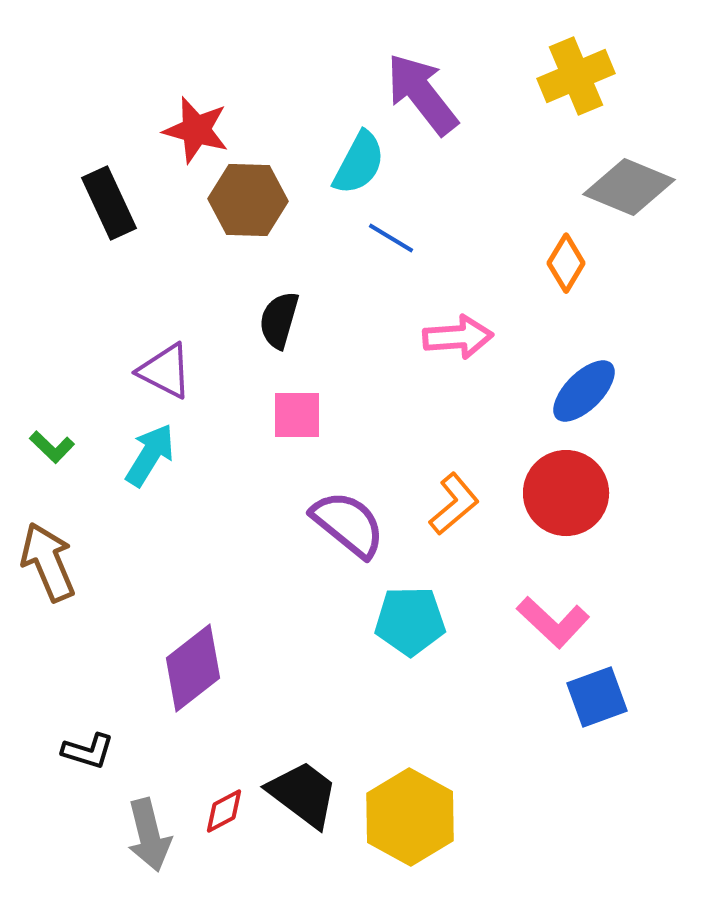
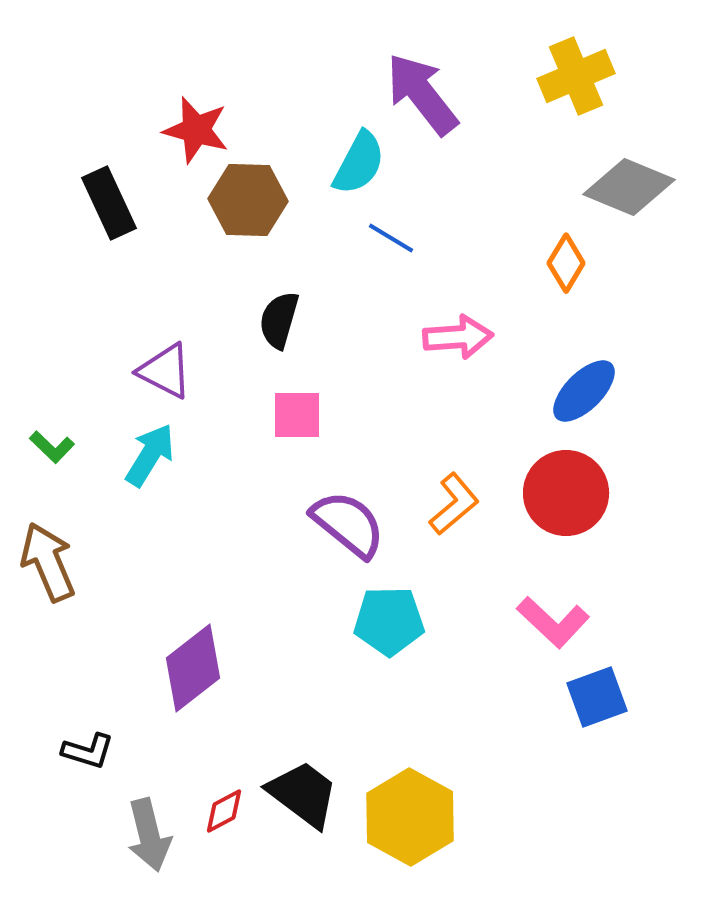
cyan pentagon: moved 21 px left
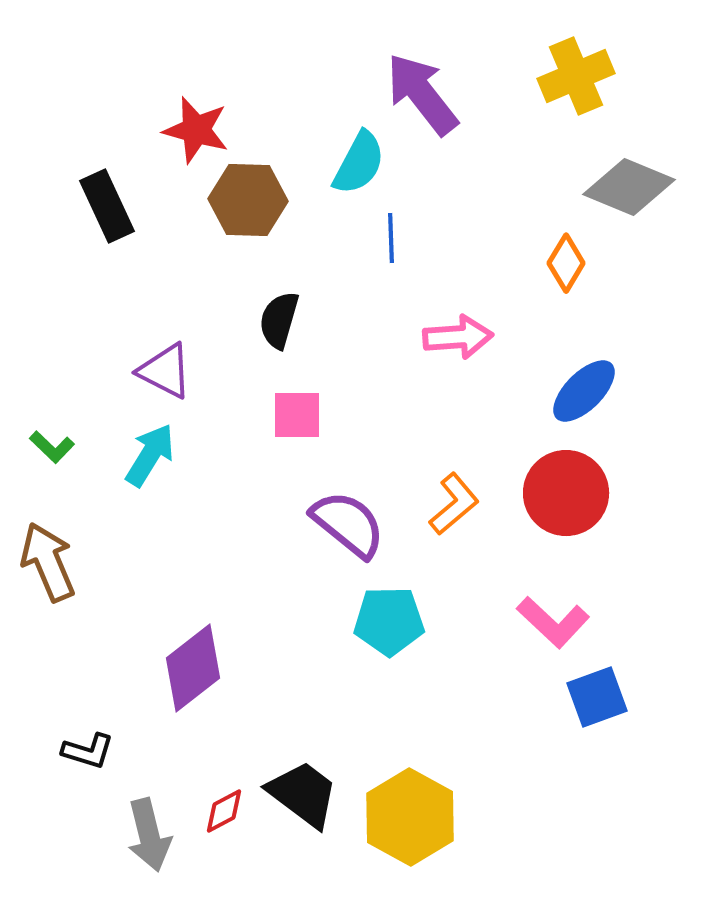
black rectangle: moved 2 px left, 3 px down
blue line: rotated 57 degrees clockwise
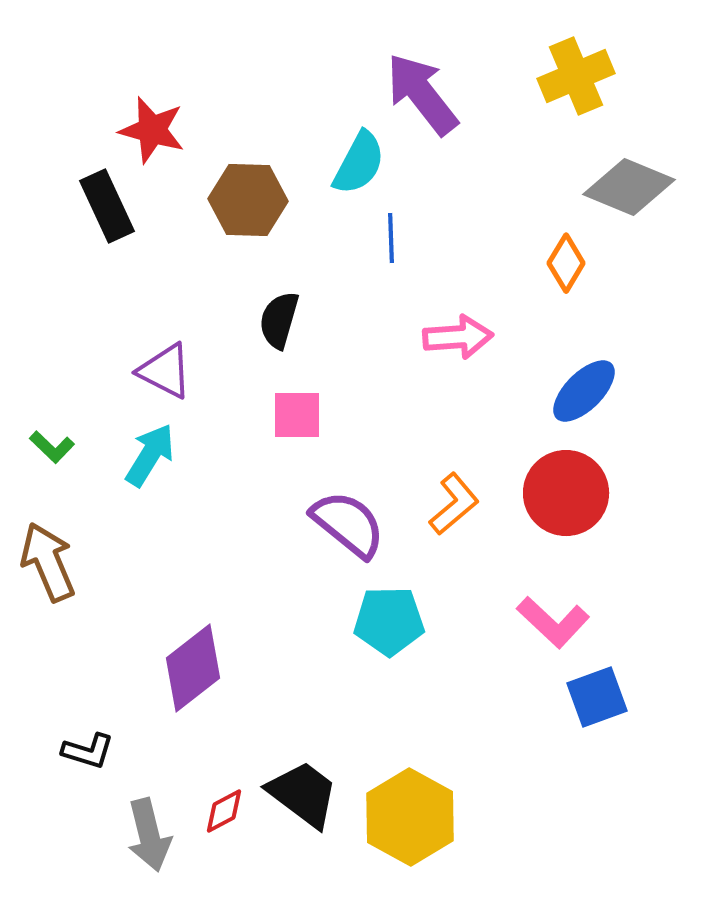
red star: moved 44 px left
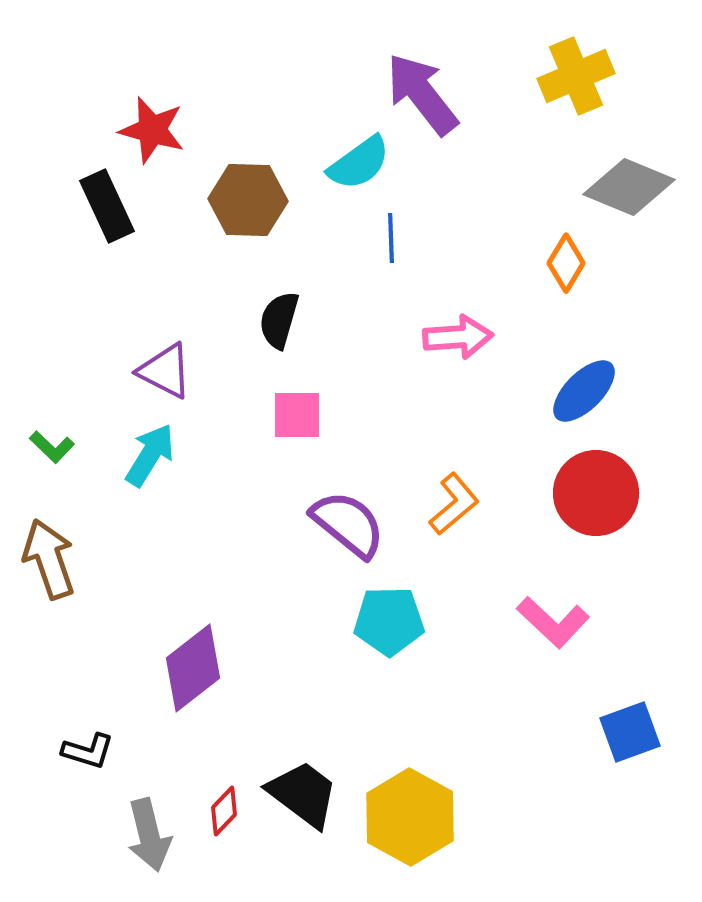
cyan semicircle: rotated 26 degrees clockwise
red circle: moved 30 px right
brown arrow: moved 1 px right, 3 px up; rotated 4 degrees clockwise
blue square: moved 33 px right, 35 px down
red diamond: rotated 18 degrees counterclockwise
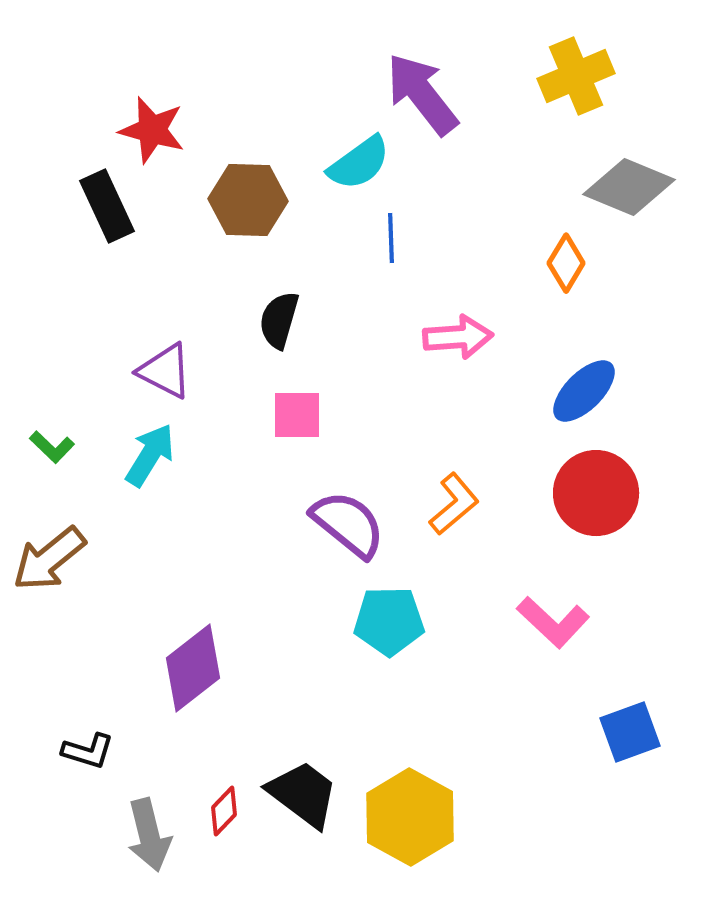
brown arrow: rotated 110 degrees counterclockwise
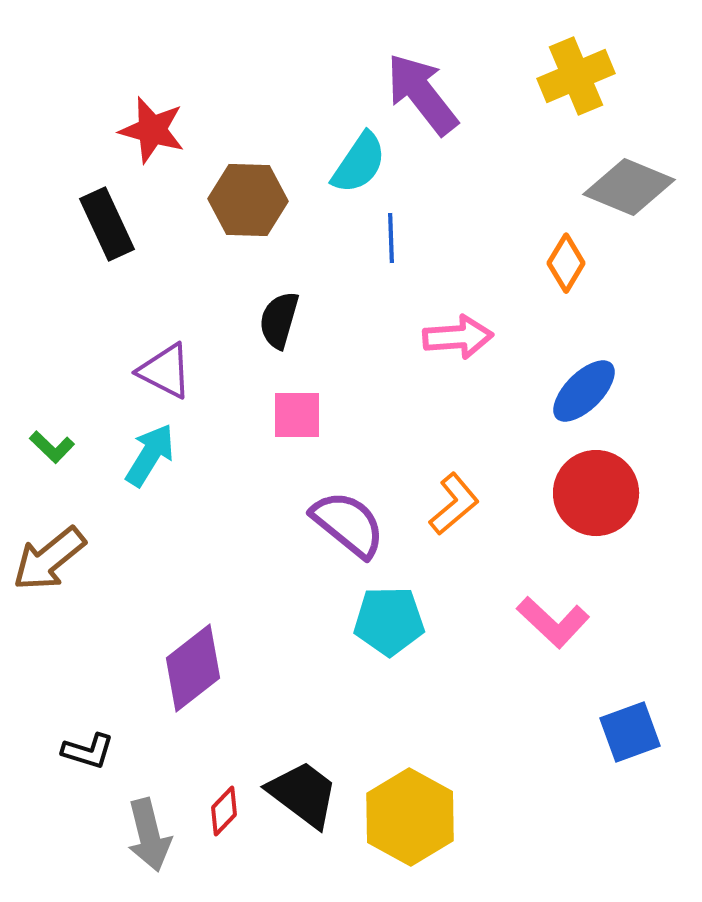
cyan semicircle: rotated 20 degrees counterclockwise
black rectangle: moved 18 px down
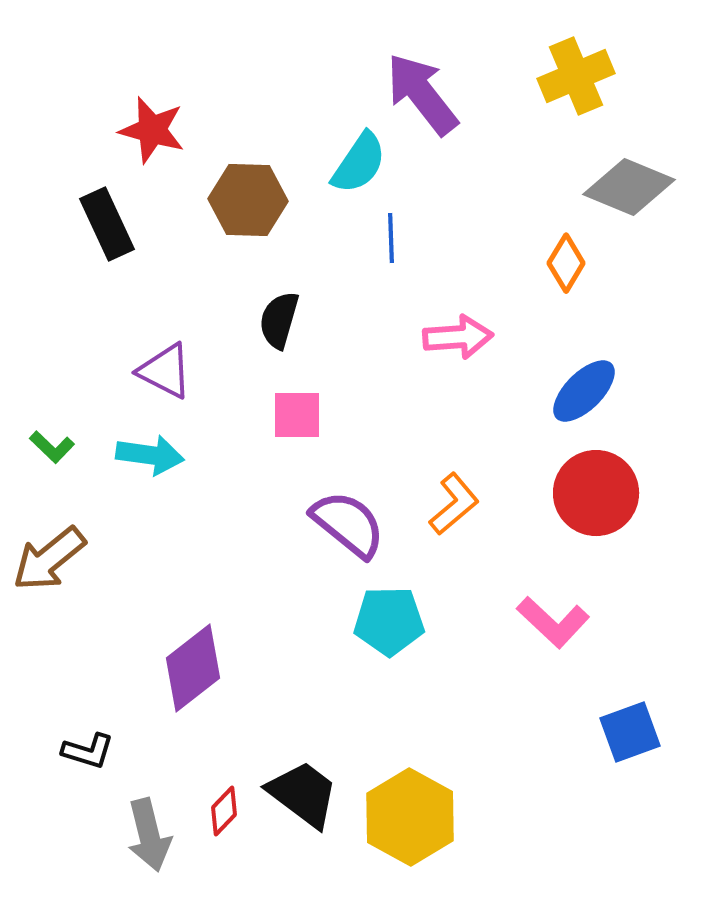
cyan arrow: rotated 66 degrees clockwise
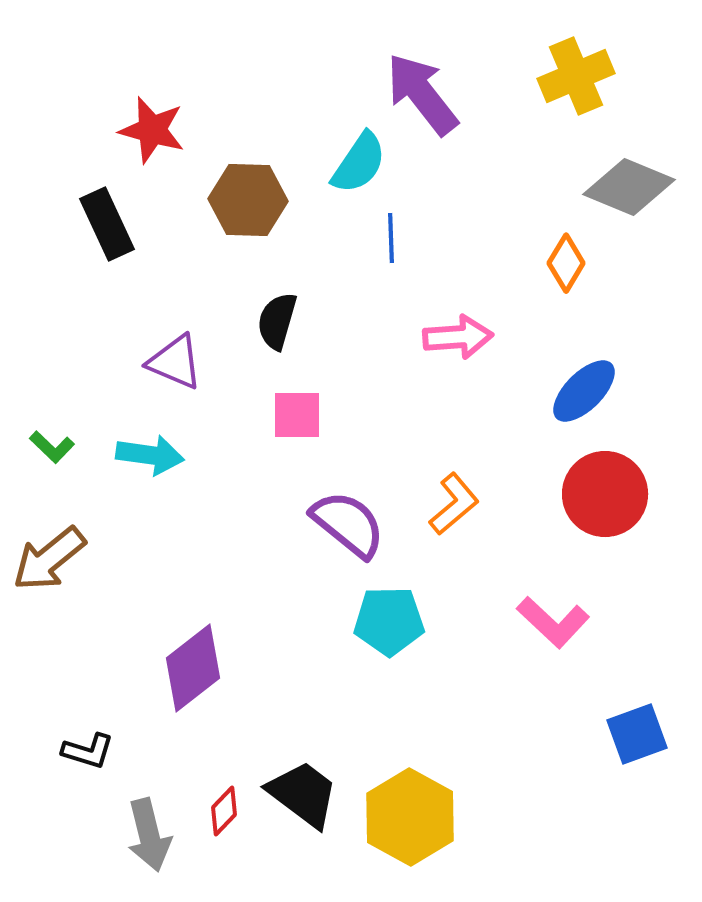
black semicircle: moved 2 px left, 1 px down
purple triangle: moved 10 px right, 9 px up; rotated 4 degrees counterclockwise
red circle: moved 9 px right, 1 px down
blue square: moved 7 px right, 2 px down
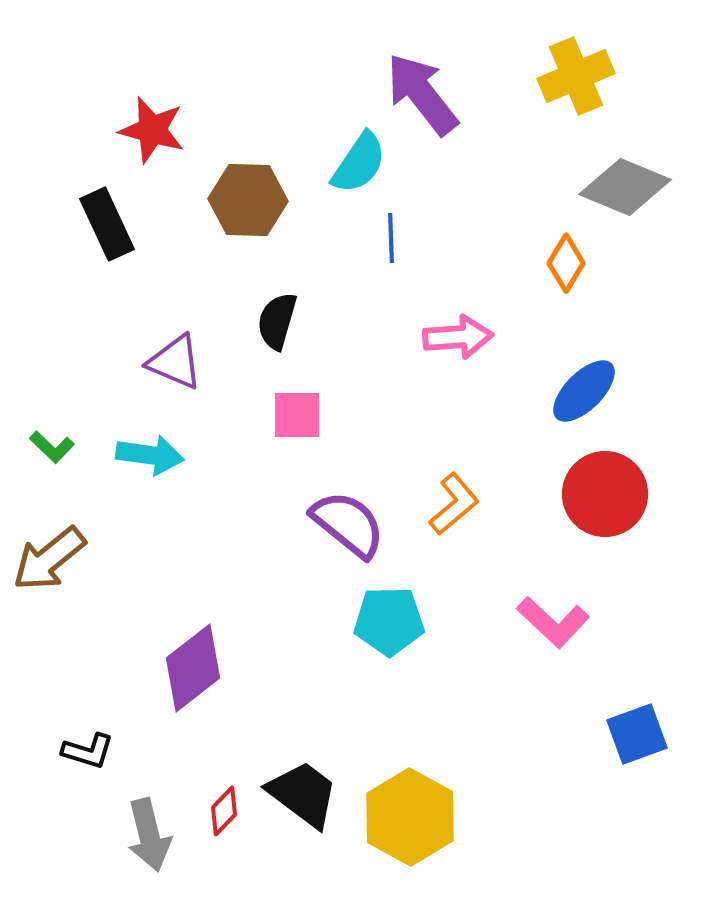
gray diamond: moved 4 px left
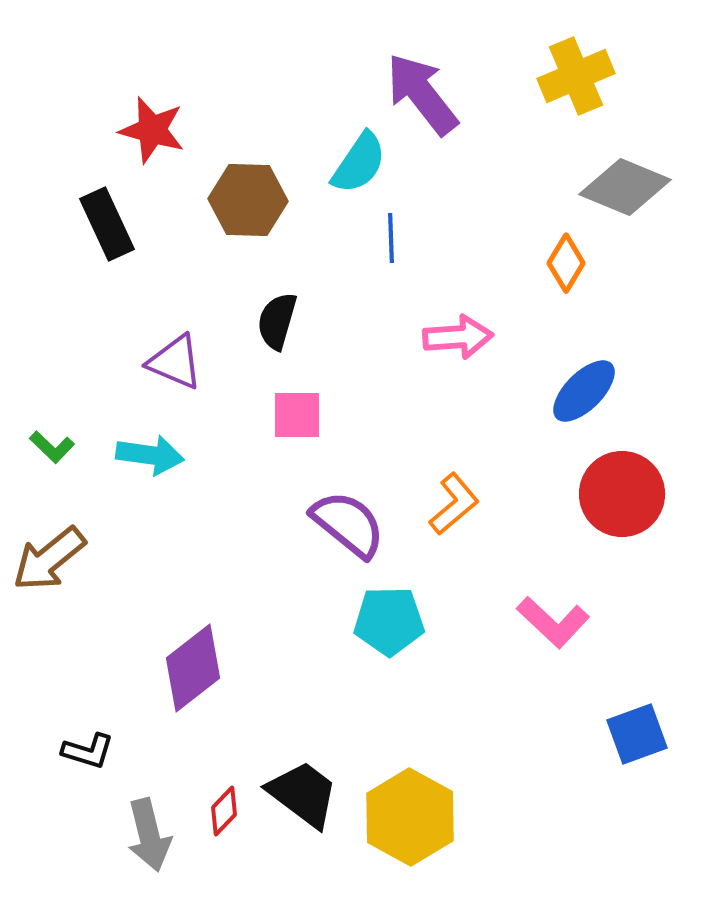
red circle: moved 17 px right
